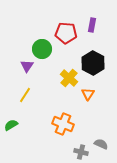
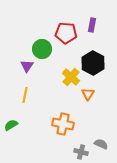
yellow cross: moved 2 px right, 1 px up
yellow line: rotated 21 degrees counterclockwise
orange cross: rotated 10 degrees counterclockwise
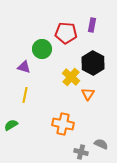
purple triangle: moved 3 px left, 1 px down; rotated 48 degrees counterclockwise
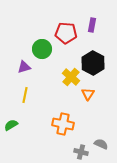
purple triangle: rotated 32 degrees counterclockwise
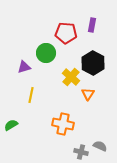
green circle: moved 4 px right, 4 px down
yellow line: moved 6 px right
gray semicircle: moved 1 px left, 2 px down
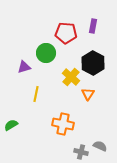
purple rectangle: moved 1 px right, 1 px down
yellow line: moved 5 px right, 1 px up
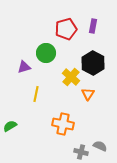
red pentagon: moved 4 px up; rotated 20 degrees counterclockwise
green semicircle: moved 1 px left, 1 px down
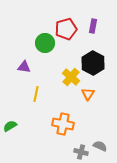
green circle: moved 1 px left, 10 px up
purple triangle: rotated 24 degrees clockwise
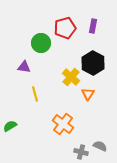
red pentagon: moved 1 px left, 1 px up
green circle: moved 4 px left
yellow line: moved 1 px left; rotated 28 degrees counterclockwise
orange cross: rotated 25 degrees clockwise
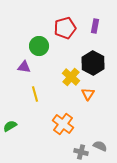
purple rectangle: moved 2 px right
green circle: moved 2 px left, 3 px down
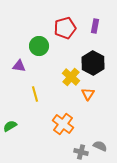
purple triangle: moved 5 px left, 1 px up
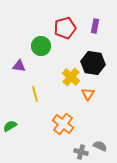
green circle: moved 2 px right
black hexagon: rotated 20 degrees counterclockwise
